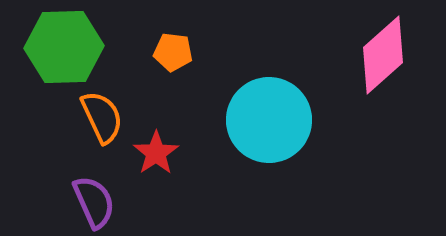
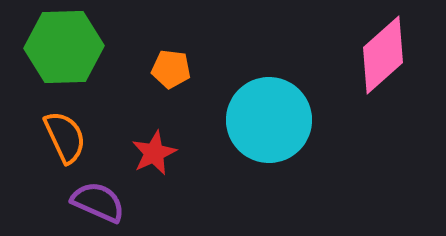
orange pentagon: moved 2 px left, 17 px down
orange semicircle: moved 37 px left, 20 px down
red star: moved 2 px left; rotated 9 degrees clockwise
purple semicircle: moved 4 px right; rotated 42 degrees counterclockwise
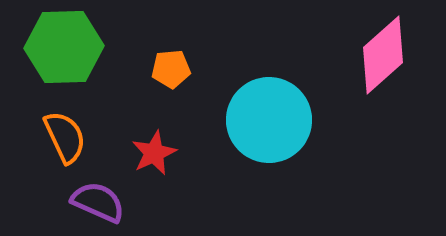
orange pentagon: rotated 12 degrees counterclockwise
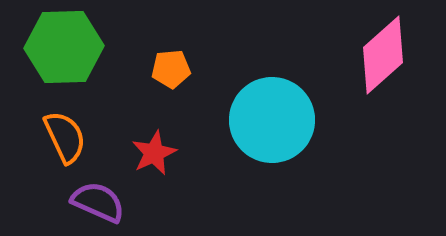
cyan circle: moved 3 px right
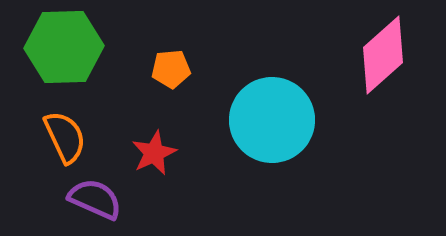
purple semicircle: moved 3 px left, 3 px up
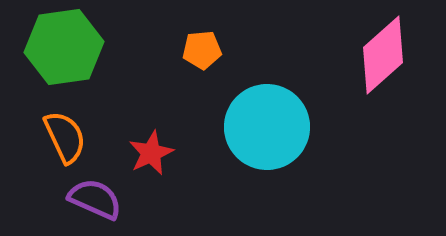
green hexagon: rotated 6 degrees counterclockwise
orange pentagon: moved 31 px right, 19 px up
cyan circle: moved 5 px left, 7 px down
red star: moved 3 px left
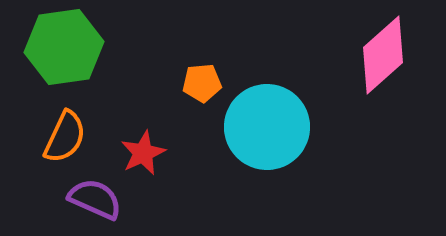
orange pentagon: moved 33 px down
orange semicircle: rotated 50 degrees clockwise
red star: moved 8 px left
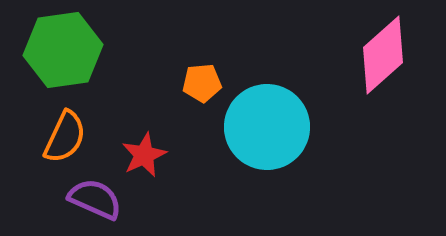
green hexagon: moved 1 px left, 3 px down
red star: moved 1 px right, 2 px down
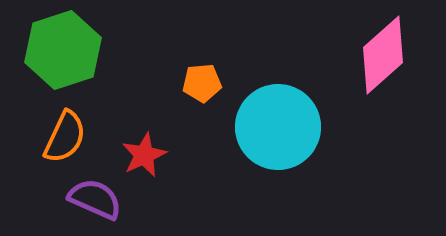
green hexagon: rotated 10 degrees counterclockwise
cyan circle: moved 11 px right
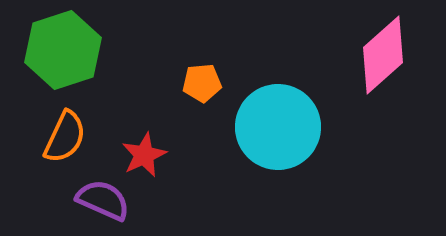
purple semicircle: moved 8 px right, 1 px down
